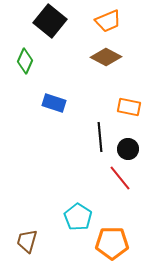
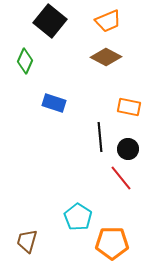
red line: moved 1 px right
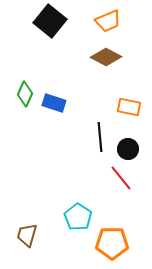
green diamond: moved 33 px down
brown trapezoid: moved 6 px up
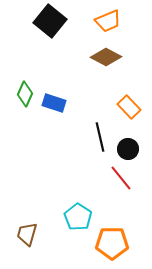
orange rectangle: rotated 35 degrees clockwise
black line: rotated 8 degrees counterclockwise
brown trapezoid: moved 1 px up
